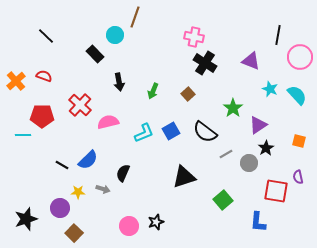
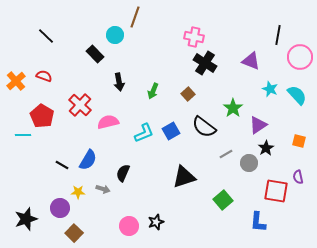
red pentagon at (42, 116): rotated 30 degrees clockwise
black semicircle at (205, 132): moved 1 px left, 5 px up
blue semicircle at (88, 160): rotated 15 degrees counterclockwise
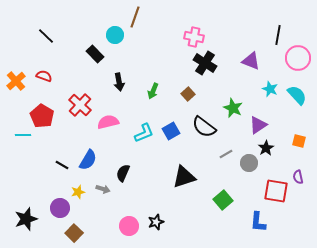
pink circle at (300, 57): moved 2 px left, 1 px down
green star at (233, 108): rotated 12 degrees counterclockwise
yellow star at (78, 192): rotated 16 degrees counterclockwise
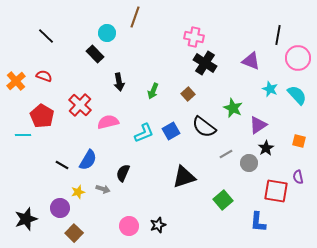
cyan circle at (115, 35): moved 8 px left, 2 px up
black star at (156, 222): moved 2 px right, 3 px down
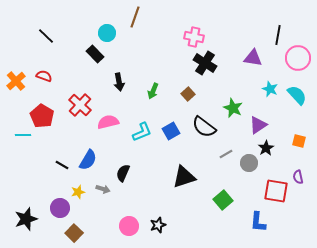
purple triangle at (251, 61): moved 2 px right, 3 px up; rotated 12 degrees counterclockwise
cyan L-shape at (144, 133): moved 2 px left, 1 px up
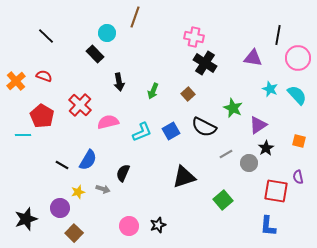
black semicircle at (204, 127): rotated 10 degrees counterclockwise
blue L-shape at (258, 222): moved 10 px right, 4 px down
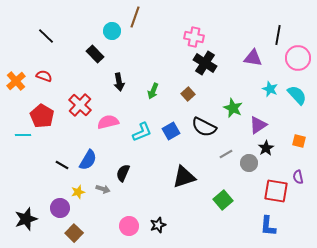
cyan circle at (107, 33): moved 5 px right, 2 px up
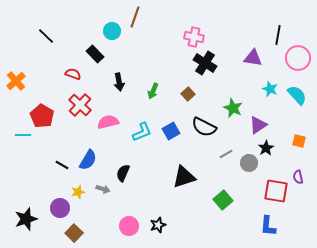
red semicircle at (44, 76): moved 29 px right, 2 px up
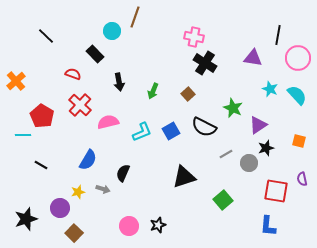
black star at (266, 148): rotated 14 degrees clockwise
black line at (62, 165): moved 21 px left
purple semicircle at (298, 177): moved 4 px right, 2 px down
